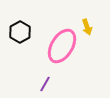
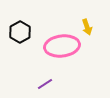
pink ellipse: rotated 52 degrees clockwise
purple line: rotated 28 degrees clockwise
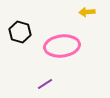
yellow arrow: moved 15 px up; rotated 105 degrees clockwise
black hexagon: rotated 15 degrees counterclockwise
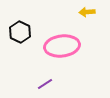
black hexagon: rotated 10 degrees clockwise
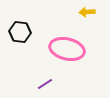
black hexagon: rotated 20 degrees counterclockwise
pink ellipse: moved 5 px right, 3 px down; rotated 20 degrees clockwise
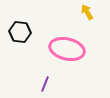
yellow arrow: rotated 63 degrees clockwise
purple line: rotated 35 degrees counterclockwise
